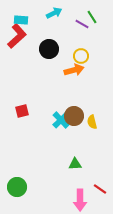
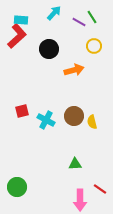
cyan arrow: rotated 21 degrees counterclockwise
purple line: moved 3 px left, 2 px up
yellow circle: moved 13 px right, 10 px up
cyan cross: moved 15 px left; rotated 18 degrees counterclockwise
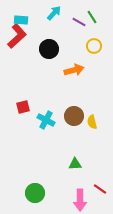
red square: moved 1 px right, 4 px up
green circle: moved 18 px right, 6 px down
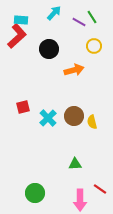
cyan cross: moved 2 px right, 2 px up; rotated 18 degrees clockwise
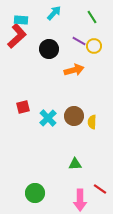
purple line: moved 19 px down
yellow semicircle: rotated 16 degrees clockwise
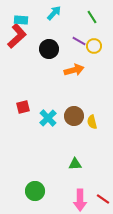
yellow semicircle: rotated 16 degrees counterclockwise
red line: moved 3 px right, 10 px down
green circle: moved 2 px up
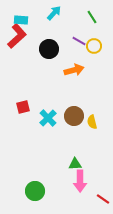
pink arrow: moved 19 px up
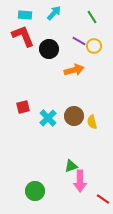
cyan rectangle: moved 4 px right, 5 px up
red L-shape: moved 6 px right; rotated 70 degrees counterclockwise
green triangle: moved 4 px left, 2 px down; rotated 16 degrees counterclockwise
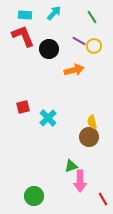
brown circle: moved 15 px right, 21 px down
green circle: moved 1 px left, 5 px down
red line: rotated 24 degrees clockwise
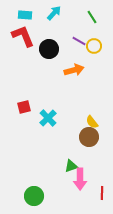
red square: moved 1 px right
yellow semicircle: rotated 24 degrees counterclockwise
pink arrow: moved 2 px up
red line: moved 1 px left, 6 px up; rotated 32 degrees clockwise
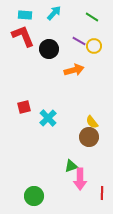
green line: rotated 24 degrees counterclockwise
